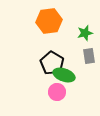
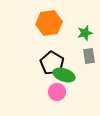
orange hexagon: moved 2 px down
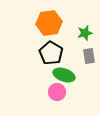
black pentagon: moved 1 px left, 10 px up
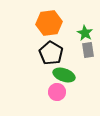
green star: rotated 28 degrees counterclockwise
gray rectangle: moved 1 px left, 6 px up
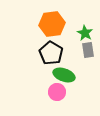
orange hexagon: moved 3 px right, 1 px down
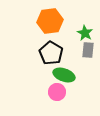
orange hexagon: moved 2 px left, 3 px up
gray rectangle: rotated 14 degrees clockwise
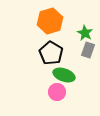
orange hexagon: rotated 10 degrees counterclockwise
gray rectangle: rotated 14 degrees clockwise
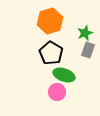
green star: rotated 21 degrees clockwise
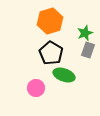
pink circle: moved 21 px left, 4 px up
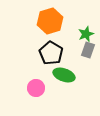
green star: moved 1 px right, 1 px down
